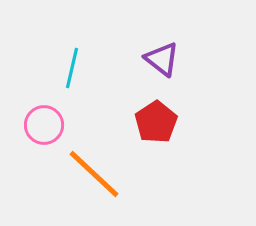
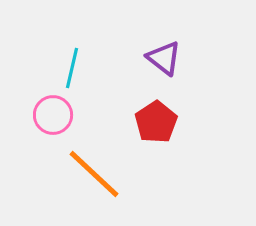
purple triangle: moved 2 px right, 1 px up
pink circle: moved 9 px right, 10 px up
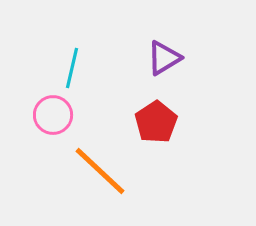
purple triangle: rotated 51 degrees clockwise
orange line: moved 6 px right, 3 px up
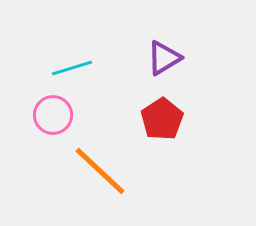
cyan line: rotated 60 degrees clockwise
red pentagon: moved 6 px right, 3 px up
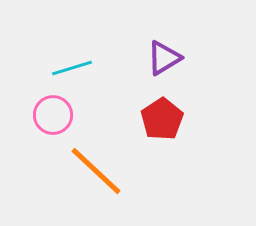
orange line: moved 4 px left
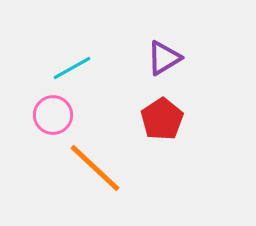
cyan line: rotated 12 degrees counterclockwise
orange line: moved 1 px left, 3 px up
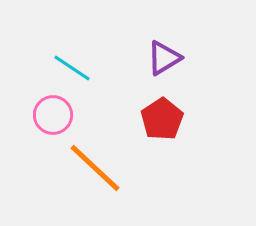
cyan line: rotated 63 degrees clockwise
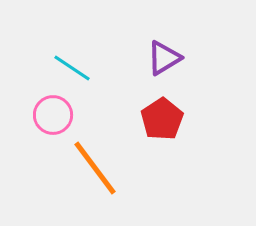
orange line: rotated 10 degrees clockwise
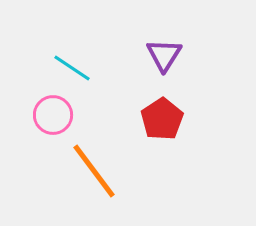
purple triangle: moved 3 px up; rotated 27 degrees counterclockwise
orange line: moved 1 px left, 3 px down
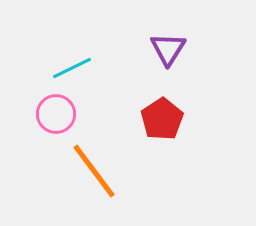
purple triangle: moved 4 px right, 6 px up
cyan line: rotated 60 degrees counterclockwise
pink circle: moved 3 px right, 1 px up
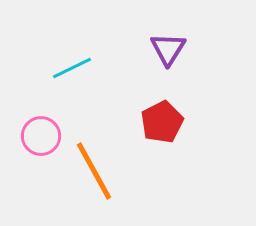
pink circle: moved 15 px left, 22 px down
red pentagon: moved 3 px down; rotated 6 degrees clockwise
orange line: rotated 8 degrees clockwise
